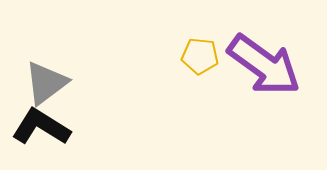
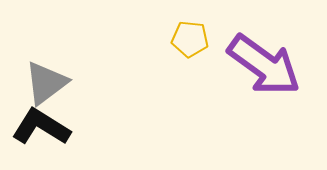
yellow pentagon: moved 10 px left, 17 px up
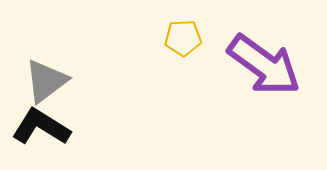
yellow pentagon: moved 7 px left, 1 px up; rotated 9 degrees counterclockwise
gray triangle: moved 2 px up
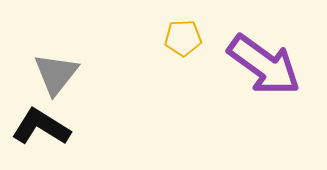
gray triangle: moved 10 px right, 7 px up; rotated 15 degrees counterclockwise
